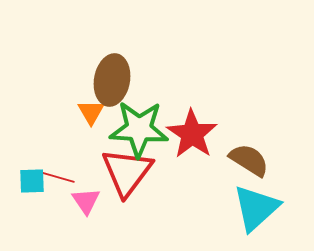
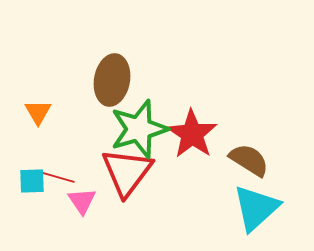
orange triangle: moved 53 px left
green star: rotated 20 degrees counterclockwise
pink triangle: moved 4 px left
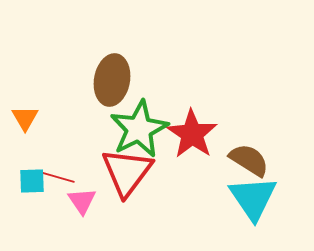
orange triangle: moved 13 px left, 6 px down
green star: rotated 10 degrees counterclockwise
cyan triangle: moved 3 px left, 10 px up; rotated 22 degrees counterclockwise
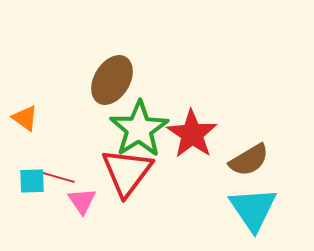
brown ellipse: rotated 21 degrees clockwise
orange triangle: rotated 24 degrees counterclockwise
green star: rotated 6 degrees counterclockwise
brown semicircle: rotated 117 degrees clockwise
cyan triangle: moved 11 px down
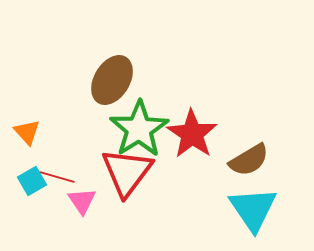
orange triangle: moved 2 px right, 14 px down; rotated 12 degrees clockwise
cyan square: rotated 28 degrees counterclockwise
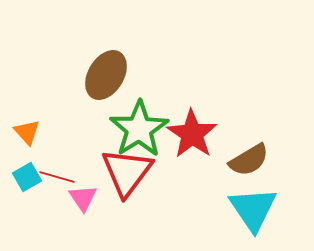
brown ellipse: moved 6 px left, 5 px up
cyan square: moved 5 px left, 4 px up
pink triangle: moved 1 px right, 3 px up
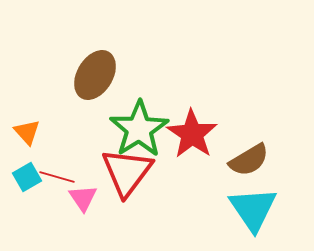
brown ellipse: moved 11 px left
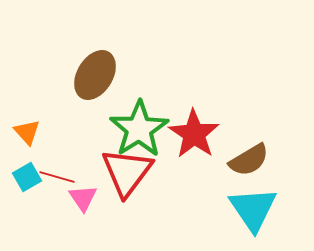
red star: moved 2 px right
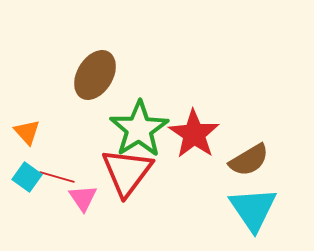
cyan square: rotated 24 degrees counterclockwise
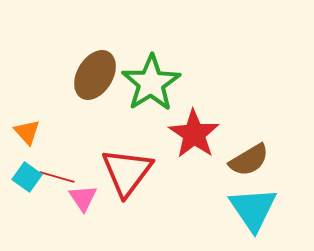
green star: moved 12 px right, 46 px up
